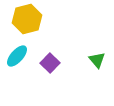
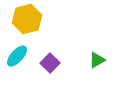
green triangle: rotated 42 degrees clockwise
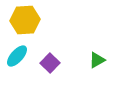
yellow hexagon: moved 2 px left, 1 px down; rotated 12 degrees clockwise
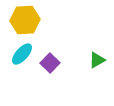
cyan ellipse: moved 5 px right, 2 px up
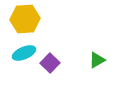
yellow hexagon: moved 1 px up
cyan ellipse: moved 2 px right, 1 px up; rotated 25 degrees clockwise
